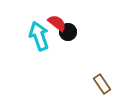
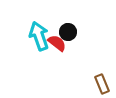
red semicircle: moved 20 px down
brown rectangle: rotated 12 degrees clockwise
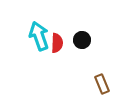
black circle: moved 14 px right, 8 px down
red semicircle: rotated 54 degrees clockwise
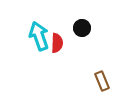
black circle: moved 12 px up
brown rectangle: moved 3 px up
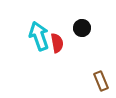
red semicircle: rotated 12 degrees counterclockwise
brown rectangle: moved 1 px left
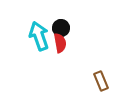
black circle: moved 21 px left
red semicircle: moved 3 px right
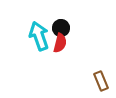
red semicircle: rotated 24 degrees clockwise
